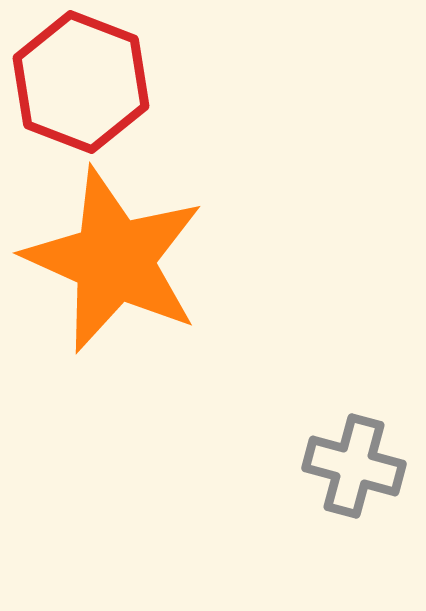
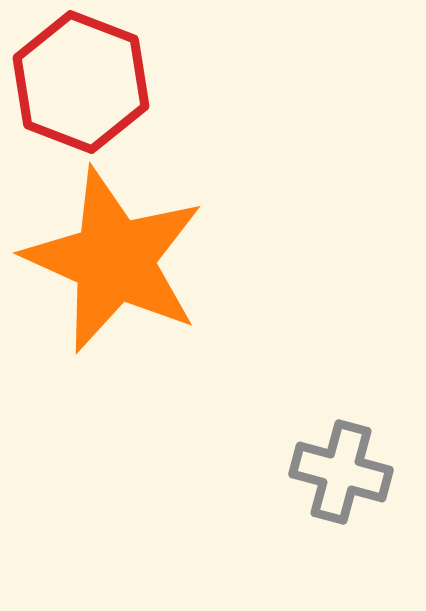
gray cross: moved 13 px left, 6 px down
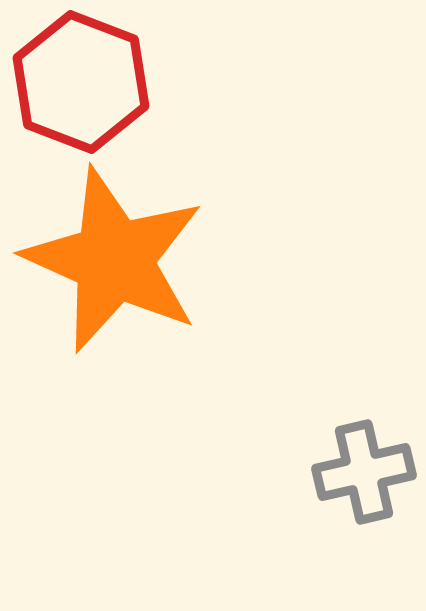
gray cross: moved 23 px right; rotated 28 degrees counterclockwise
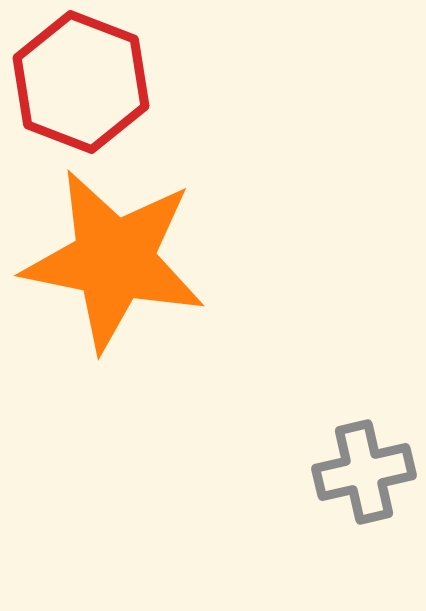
orange star: rotated 13 degrees counterclockwise
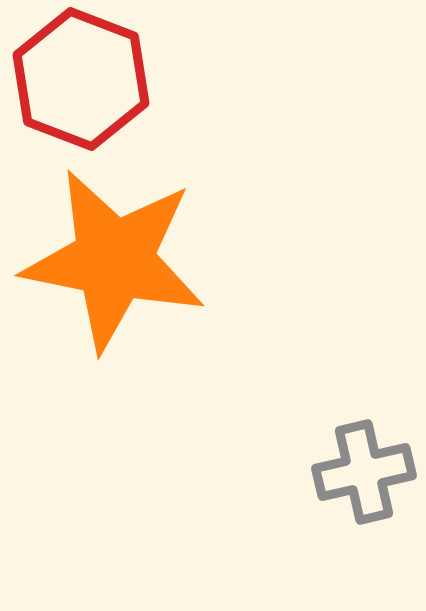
red hexagon: moved 3 px up
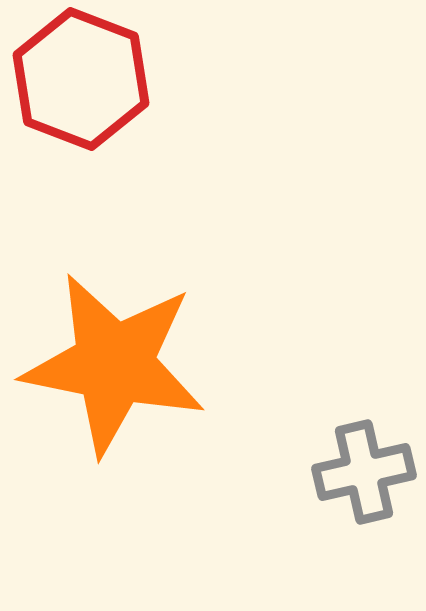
orange star: moved 104 px down
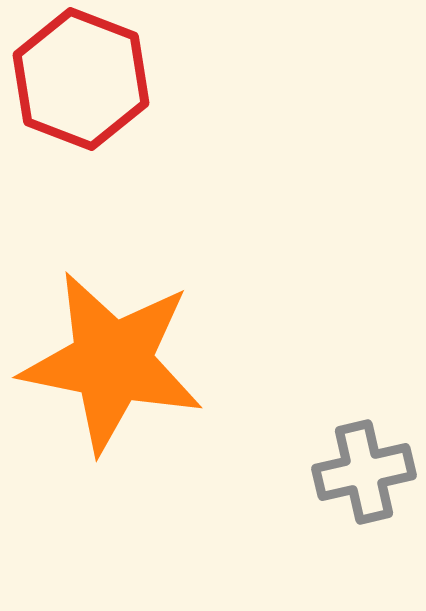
orange star: moved 2 px left, 2 px up
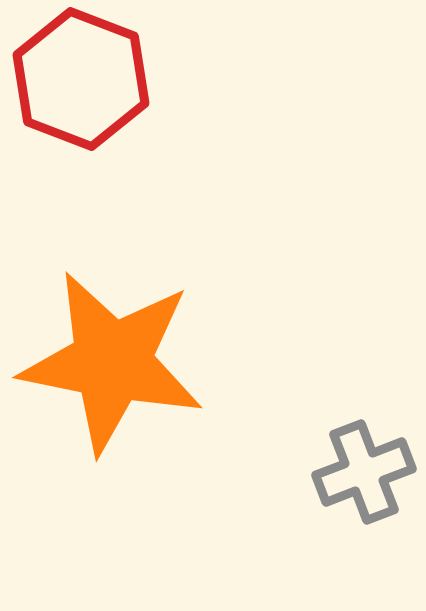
gray cross: rotated 8 degrees counterclockwise
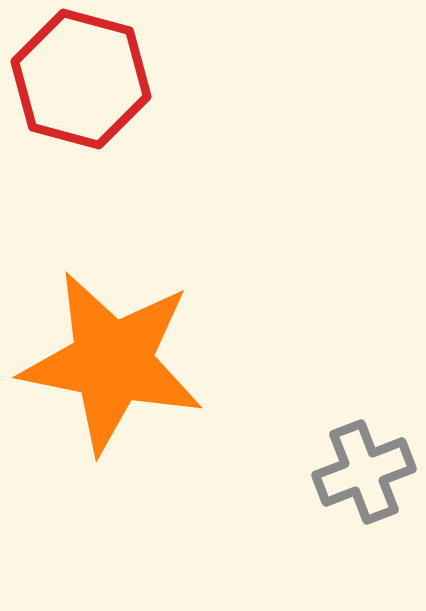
red hexagon: rotated 6 degrees counterclockwise
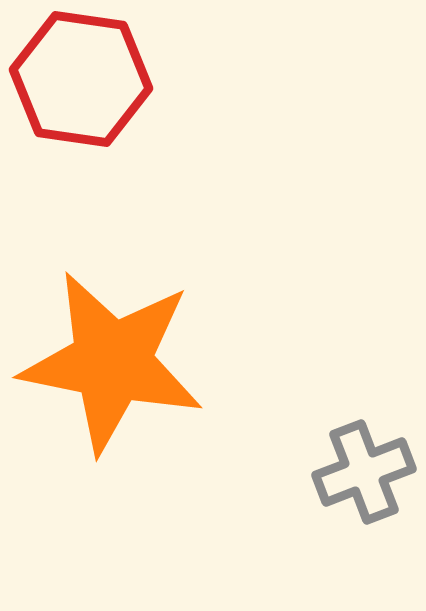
red hexagon: rotated 7 degrees counterclockwise
